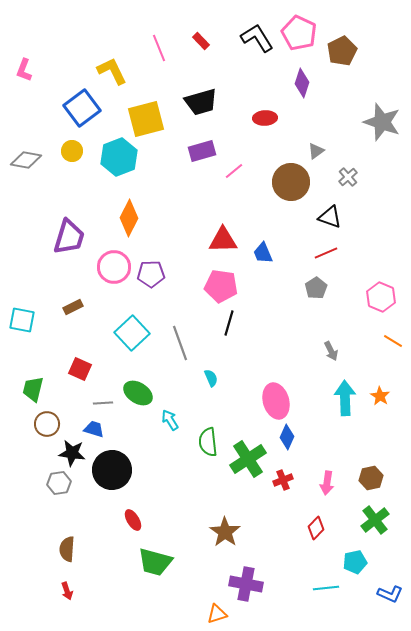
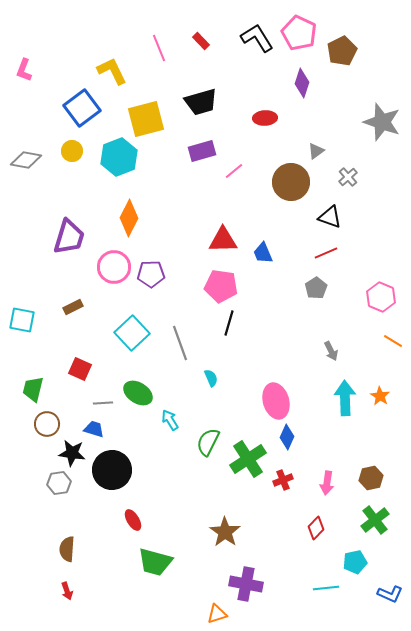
green semicircle at (208, 442): rotated 32 degrees clockwise
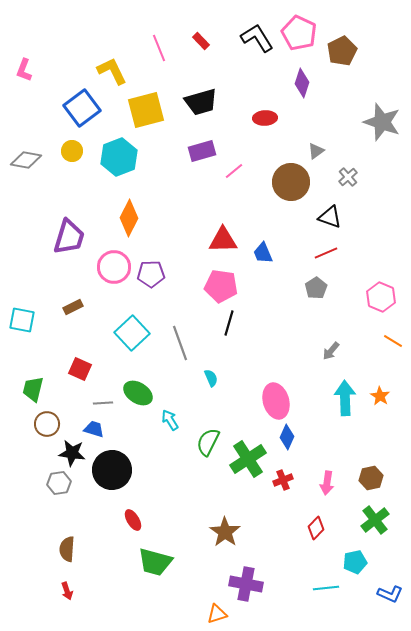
yellow square at (146, 119): moved 9 px up
gray arrow at (331, 351): rotated 66 degrees clockwise
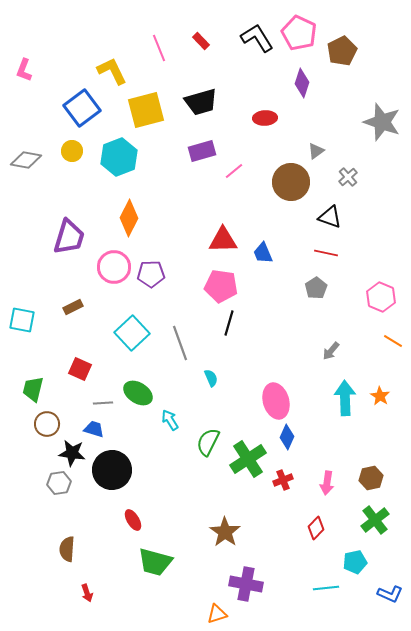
red line at (326, 253): rotated 35 degrees clockwise
red arrow at (67, 591): moved 20 px right, 2 px down
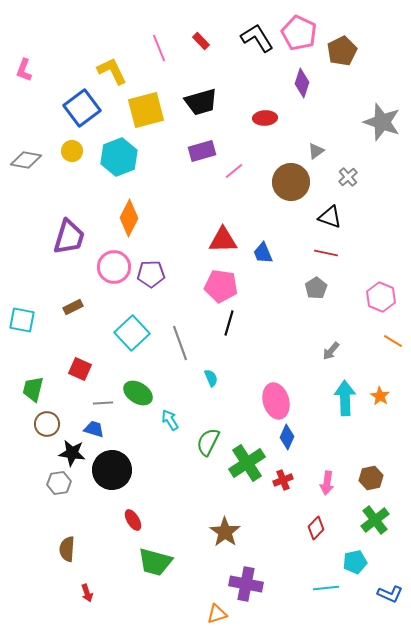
green cross at (248, 459): moved 1 px left, 4 px down
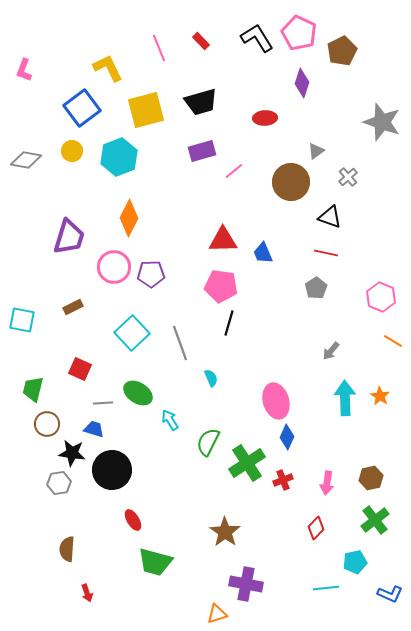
yellow L-shape at (112, 71): moved 4 px left, 3 px up
